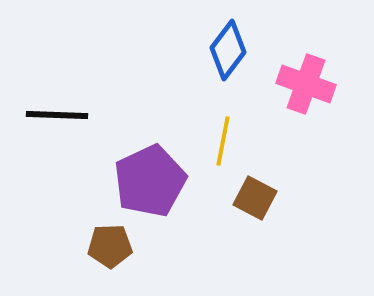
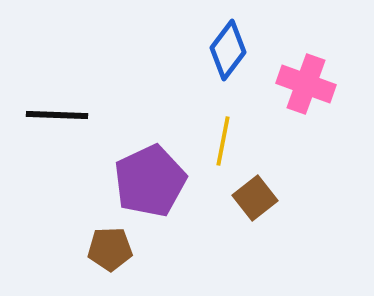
brown square: rotated 24 degrees clockwise
brown pentagon: moved 3 px down
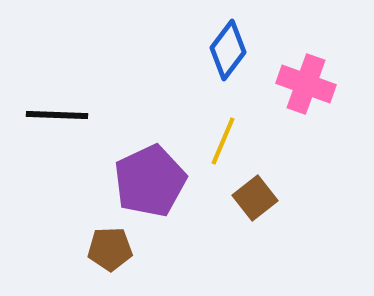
yellow line: rotated 12 degrees clockwise
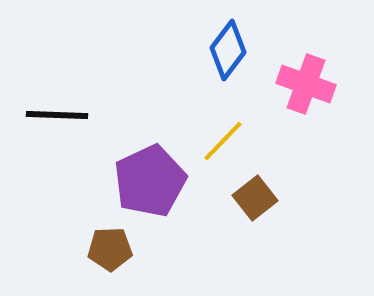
yellow line: rotated 21 degrees clockwise
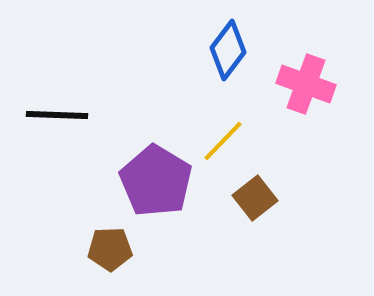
purple pentagon: moved 6 px right; rotated 16 degrees counterclockwise
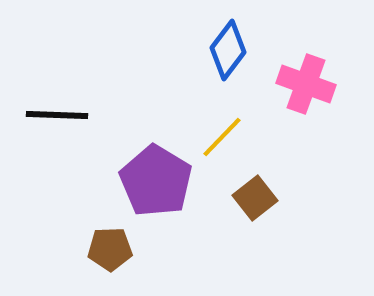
yellow line: moved 1 px left, 4 px up
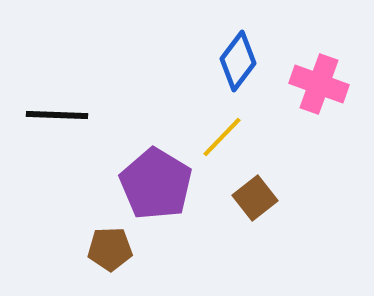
blue diamond: moved 10 px right, 11 px down
pink cross: moved 13 px right
purple pentagon: moved 3 px down
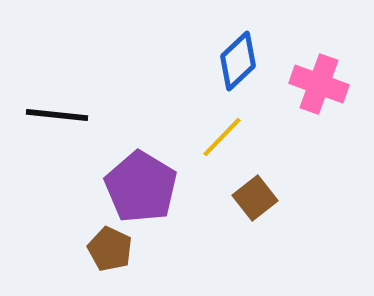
blue diamond: rotated 10 degrees clockwise
black line: rotated 4 degrees clockwise
purple pentagon: moved 15 px left, 3 px down
brown pentagon: rotated 27 degrees clockwise
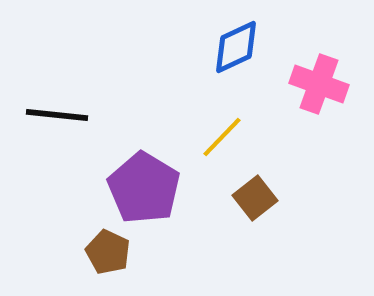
blue diamond: moved 2 px left, 14 px up; rotated 18 degrees clockwise
purple pentagon: moved 3 px right, 1 px down
brown pentagon: moved 2 px left, 3 px down
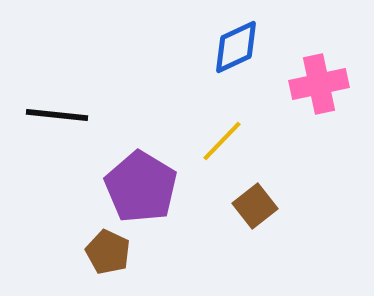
pink cross: rotated 32 degrees counterclockwise
yellow line: moved 4 px down
purple pentagon: moved 3 px left, 1 px up
brown square: moved 8 px down
